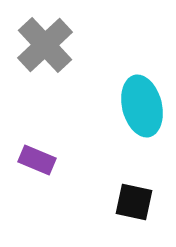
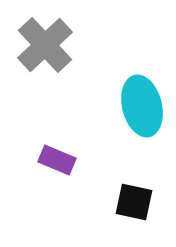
purple rectangle: moved 20 px right
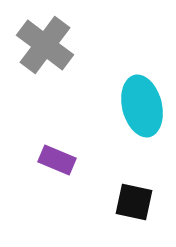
gray cross: rotated 10 degrees counterclockwise
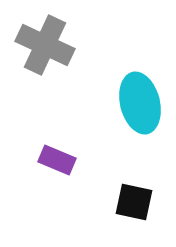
gray cross: rotated 12 degrees counterclockwise
cyan ellipse: moved 2 px left, 3 px up
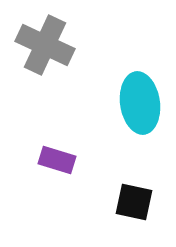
cyan ellipse: rotated 6 degrees clockwise
purple rectangle: rotated 6 degrees counterclockwise
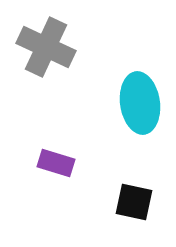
gray cross: moved 1 px right, 2 px down
purple rectangle: moved 1 px left, 3 px down
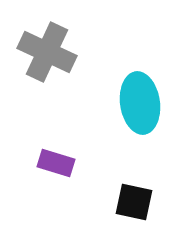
gray cross: moved 1 px right, 5 px down
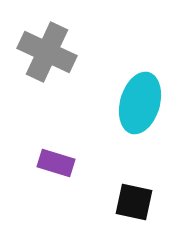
cyan ellipse: rotated 24 degrees clockwise
